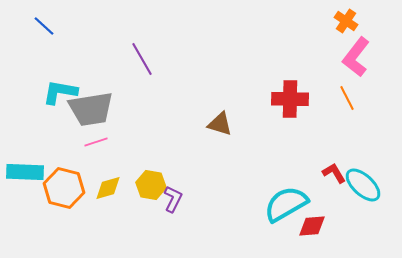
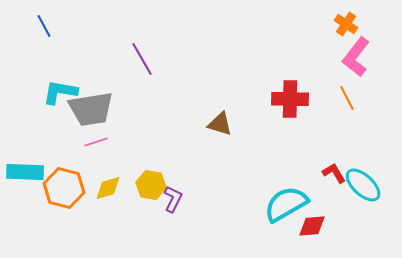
orange cross: moved 3 px down
blue line: rotated 20 degrees clockwise
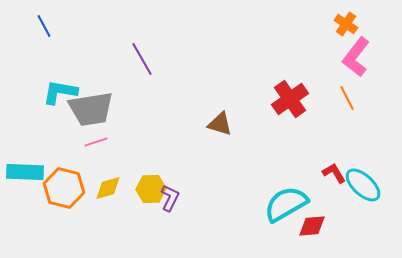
red cross: rotated 36 degrees counterclockwise
yellow hexagon: moved 4 px down; rotated 12 degrees counterclockwise
purple L-shape: moved 3 px left, 1 px up
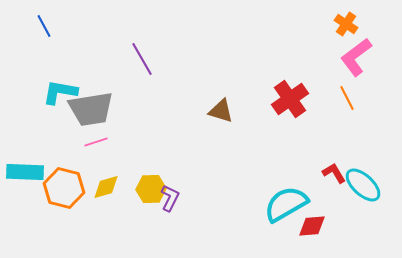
pink L-shape: rotated 15 degrees clockwise
brown triangle: moved 1 px right, 13 px up
yellow diamond: moved 2 px left, 1 px up
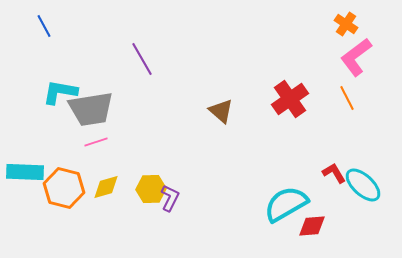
brown triangle: rotated 24 degrees clockwise
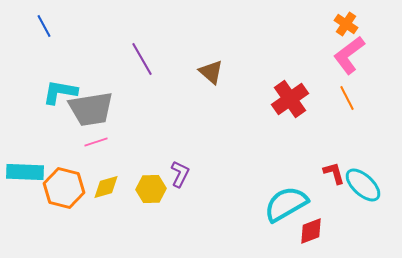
pink L-shape: moved 7 px left, 2 px up
brown triangle: moved 10 px left, 39 px up
red L-shape: rotated 15 degrees clockwise
purple L-shape: moved 10 px right, 24 px up
red diamond: moved 1 px left, 5 px down; rotated 16 degrees counterclockwise
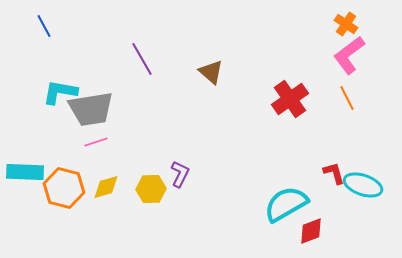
cyan ellipse: rotated 24 degrees counterclockwise
